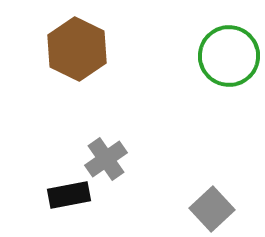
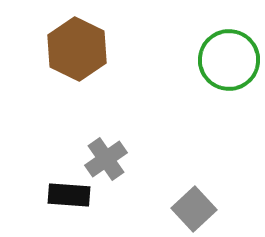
green circle: moved 4 px down
black rectangle: rotated 15 degrees clockwise
gray square: moved 18 px left
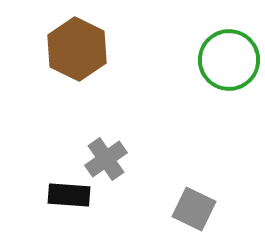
gray square: rotated 21 degrees counterclockwise
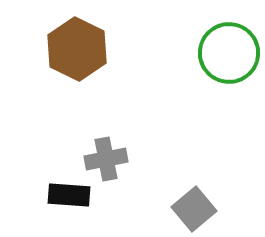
green circle: moved 7 px up
gray cross: rotated 24 degrees clockwise
gray square: rotated 24 degrees clockwise
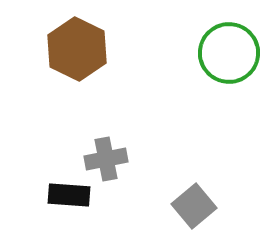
gray square: moved 3 px up
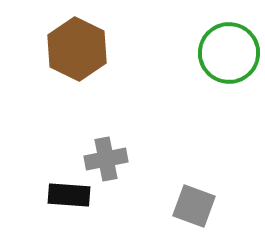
gray square: rotated 30 degrees counterclockwise
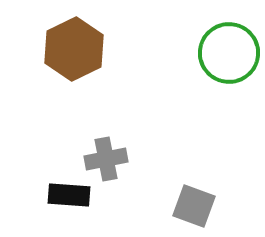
brown hexagon: moved 3 px left; rotated 8 degrees clockwise
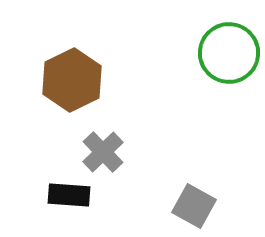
brown hexagon: moved 2 px left, 31 px down
gray cross: moved 3 px left, 7 px up; rotated 33 degrees counterclockwise
gray square: rotated 9 degrees clockwise
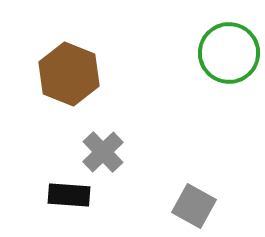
brown hexagon: moved 3 px left, 6 px up; rotated 12 degrees counterclockwise
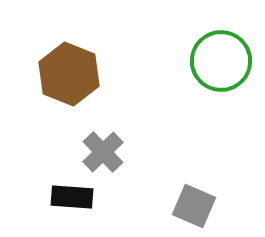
green circle: moved 8 px left, 8 px down
black rectangle: moved 3 px right, 2 px down
gray square: rotated 6 degrees counterclockwise
